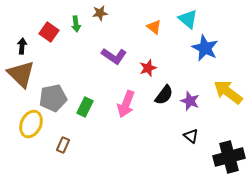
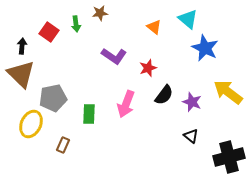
purple star: moved 2 px right, 1 px down
green rectangle: moved 4 px right, 7 px down; rotated 24 degrees counterclockwise
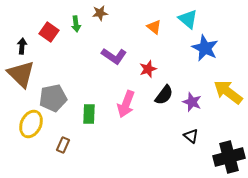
red star: moved 1 px down
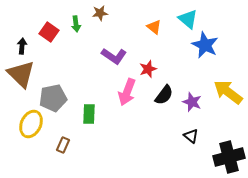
blue star: moved 3 px up
pink arrow: moved 1 px right, 12 px up
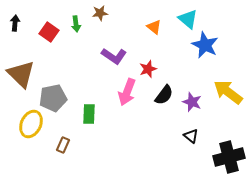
black arrow: moved 7 px left, 23 px up
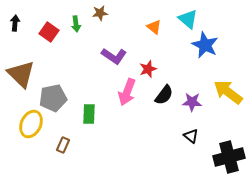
purple star: rotated 18 degrees counterclockwise
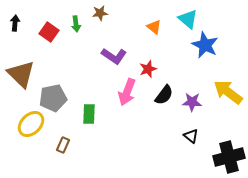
yellow ellipse: rotated 20 degrees clockwise
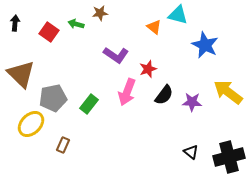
cyan triangle: moved 10 px left, 4 px up; rotated 25 degrees counterclockwise
green arrow: rotated 112 degrees clockwise
purple L-shape: moved 2 px right, 1 px up
green rectangle: moved 10 px up; rotated 36 degrees clockwise
black triangle: moved 16 px down
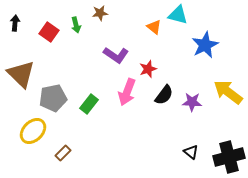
green arrow: moved 1 px down; rotated 119 degrees counterclockwise
blue star: rotated 20 degrees clockwise
yellow ellipse: moved 2 px right, 7 px down
brown rectangle: moved 8 px down; rotated 21 degrees clockwise
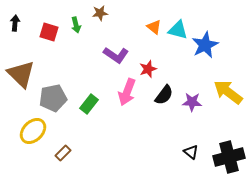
cyan triangle: moved 15 px down
red square: rotated 18 degrees counterclockwise
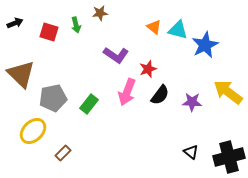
black arrow: rotated 63 degrees clockwise
black semicircle: moved 4 px left
